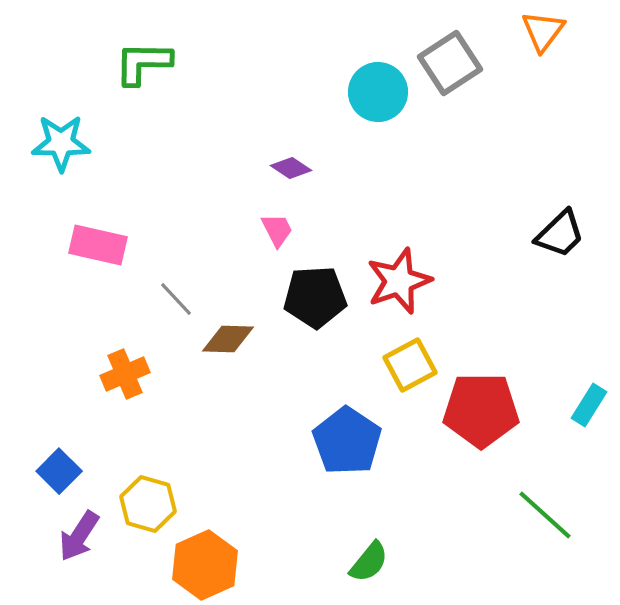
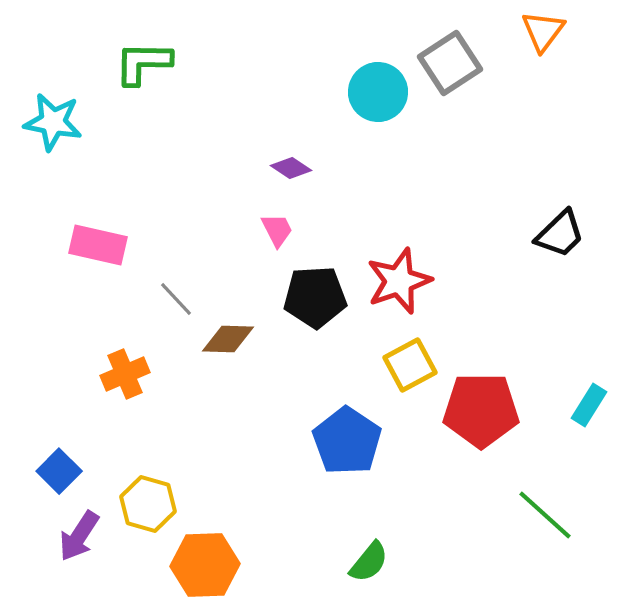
cyan star: moved 8 px left, 21 px up; rotated 10 degrees clockwise
orange hexagon: rotated 22 degrees clockwise
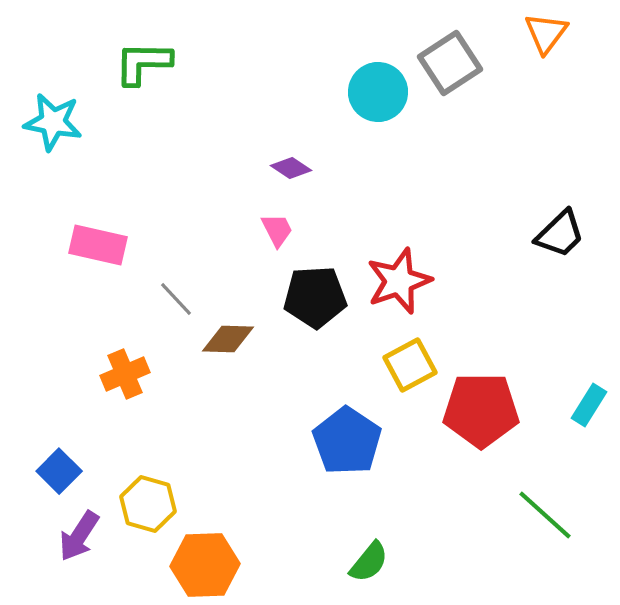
orange triangle: moved 3 px right, 2 px down
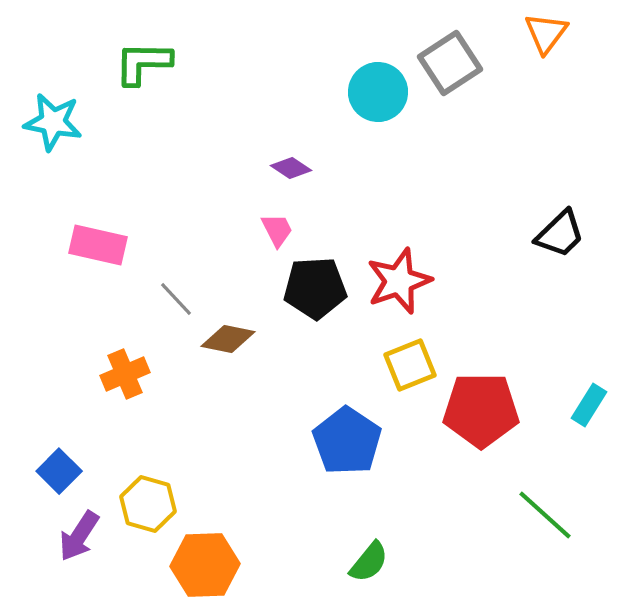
black pentagon: moved 9 px up
brown diamond: rotated 10 degrees clockwise
yellow square: rotated 6 degrees clockwise
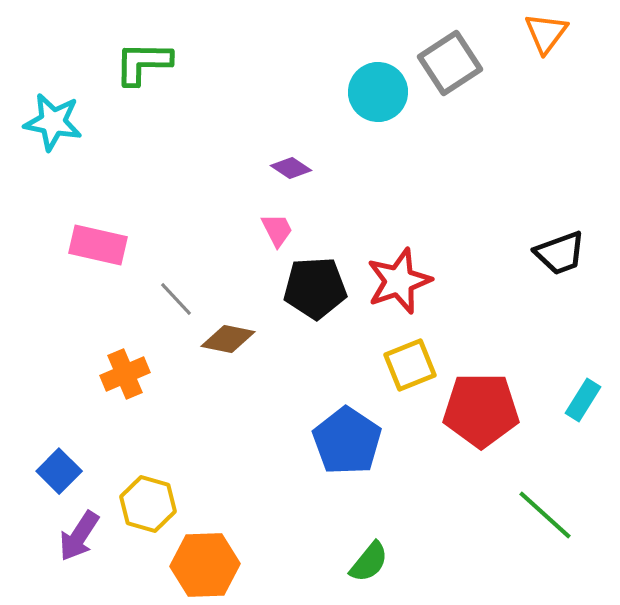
black trapezoid: moved 19 px down; rotated 24 degrees clockwise
cyan rectangle: moved 6 px left, 5 px up
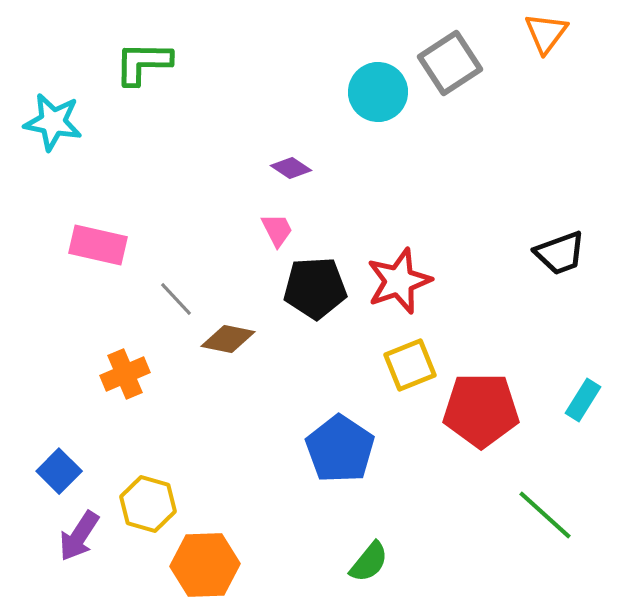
blue pentagon: moved 7 px left, 8 px down
